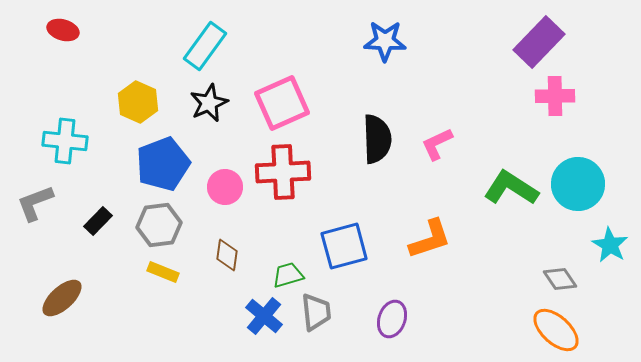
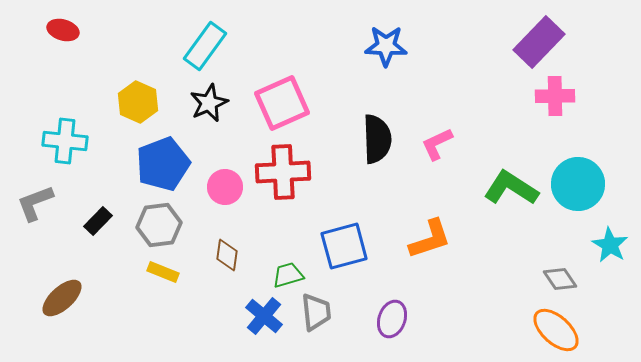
blue star: moved 1 px right, 5 px down
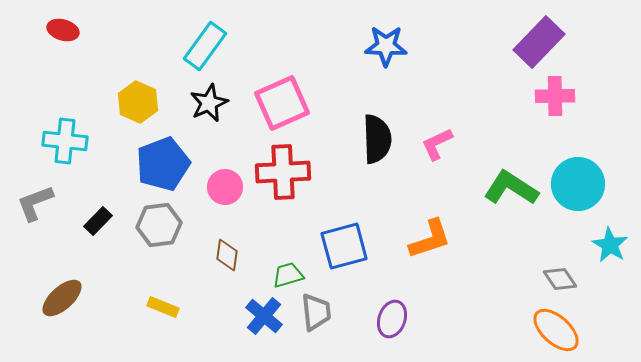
yellow rectangle: moved 35 px down
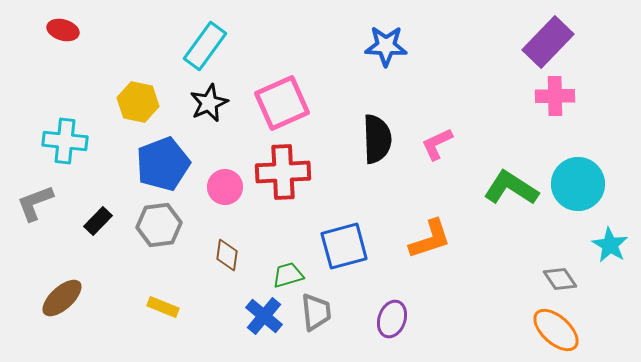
purple rectangle: moved 9 px right
yellow hexagon: rotated 12 degrees counterclockwise
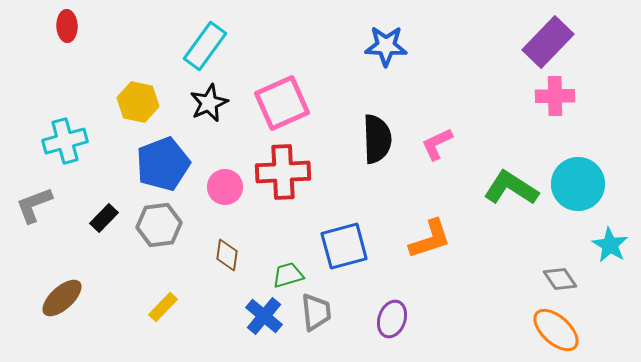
red ellipse: moved 4 px right, 4 px up; rotated 72 degrees clockwise
cyan cross: rotated 21 degrees counterclockwise
gray L-shape: moved 1 px left, 2 px down
black rectangle: moved 6 px right, 3 px up
yellow rectangle: rotated 68 degrees counterclockwise
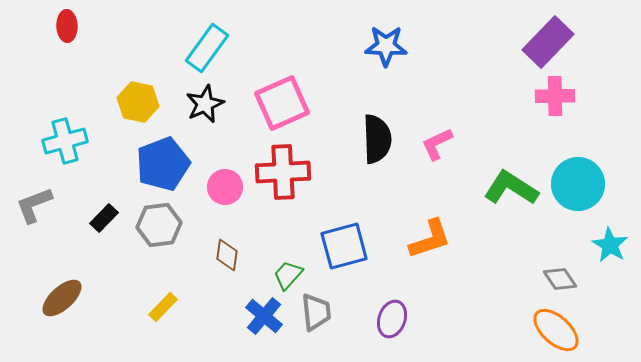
cyan rectangle: moved 2 px right, 2 px down
black star: moved 4 px left, 1 px down
green trapezoid: rotated 32 degrees counterclockwise
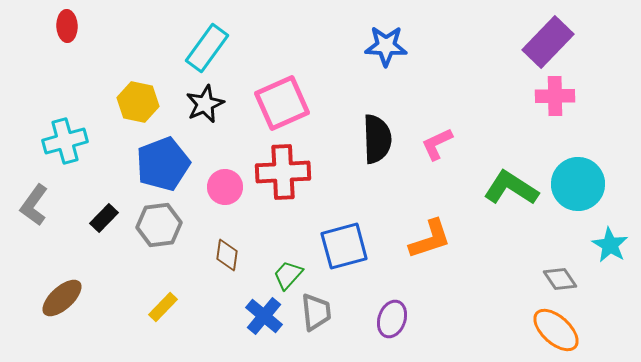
gray L-shape: rotated 33 degrees counterclockwise
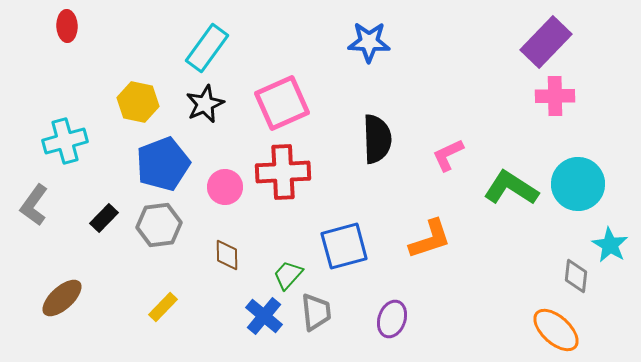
purple rectangle: moved 2 px left
blue star: moved 17 px left, 4 px up
pink L-shape: moved 11 px right, 11 px down
brown diamond: rotated 8 degrees counterclockwise
gray diamond: moved 16 px right, 3 px up; rotated 40 degrees clockwise
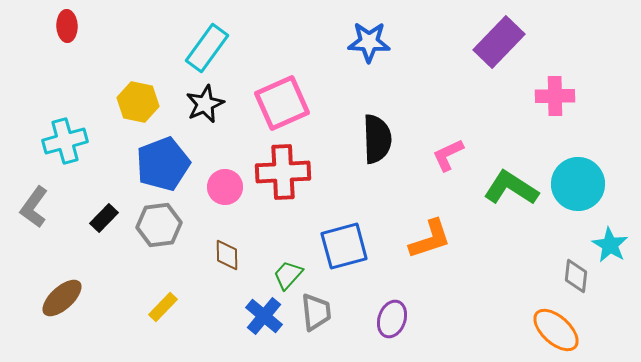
purple rectangle: moved 47 px left
gray L-shape: moved 2 px down
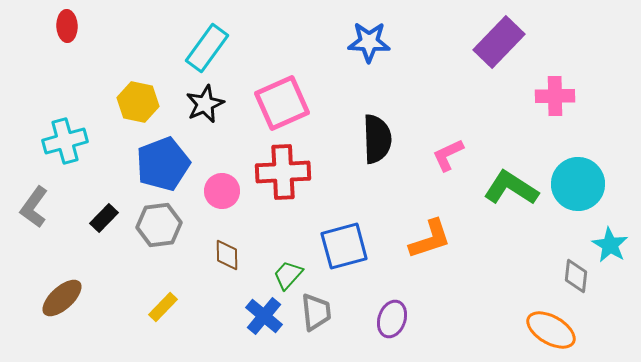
pink circle: moved 3 px left, 4 px down
orange ellipse: moved 5 px left; rotated 12 degrees counterclockwise
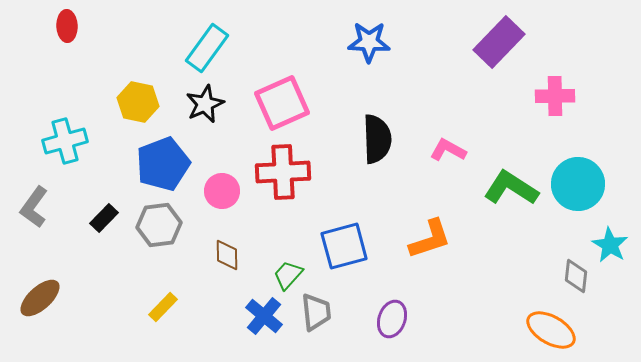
pink L-shape: moved 5 px up; rotated 54 degrees clockwise
brown ellipse: moved 22 px left
